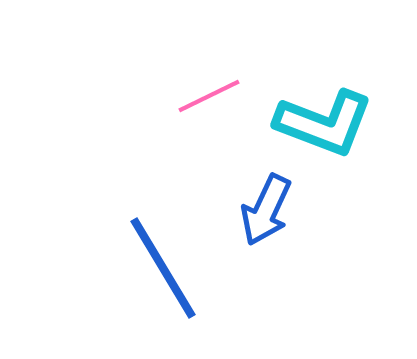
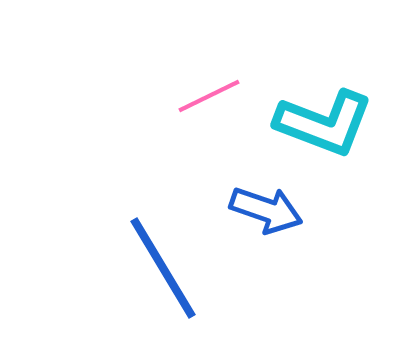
blue arrow: rotated 96 degrees counterclockwise
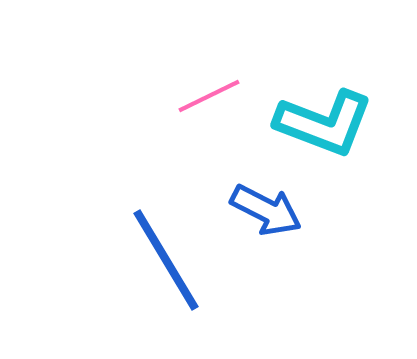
blue arrow: rotated 8 degrees clockwise
blue line: moved 3 px right, 8 px up
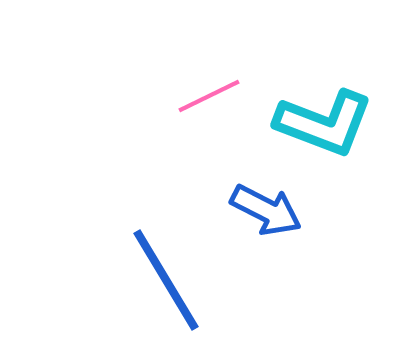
blue line: moved 20 px down
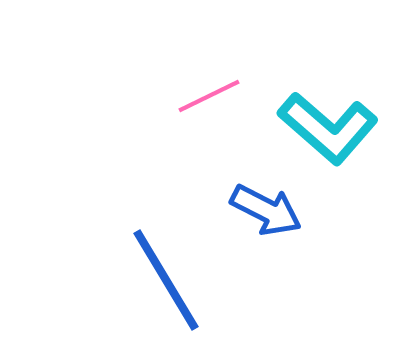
cyan L-shape: moved 4 px right, 5 px down; rotated 20 degrees clockwise
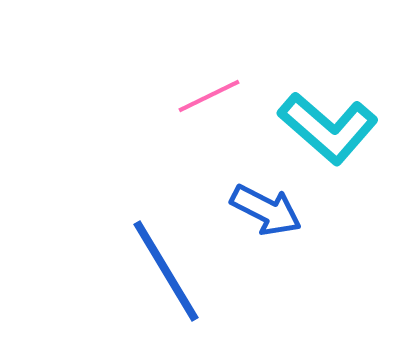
blue line: moved 9 px up
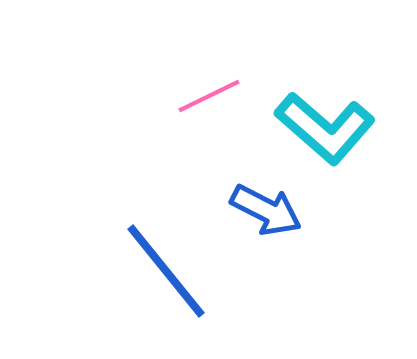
cyan L-shape: moved 3 px left
blue line: rotated 8 degrees counterclockwise
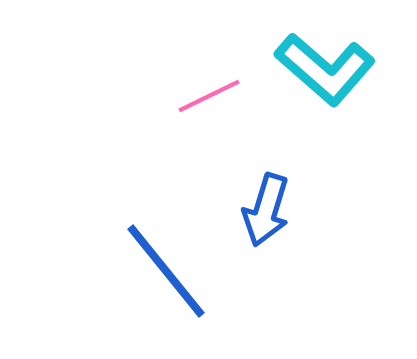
cyan L-shape: moved 59 px up
blue arrow: rotated 80 degrees clockwise
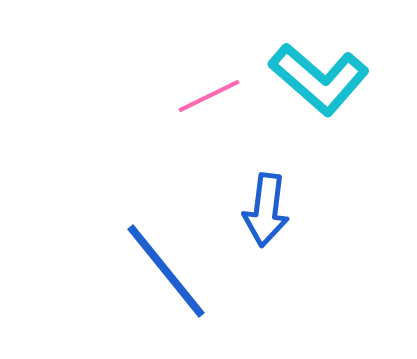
cyan L-shape: moved 6 px left, 10 px down
blue arrow: rotated 10 degrees counterclockwise
